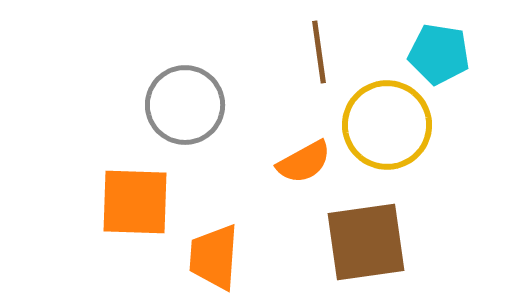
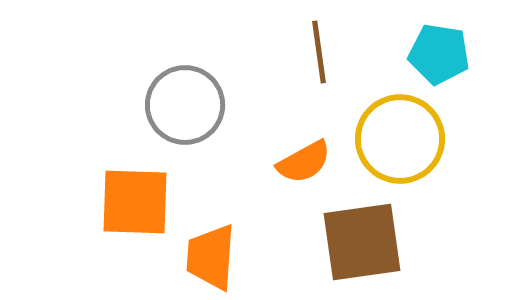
yellow circle: moved 13 px right, 14 px down
brown square: moved 4 px left
orange trapezoid: moved 3 px left
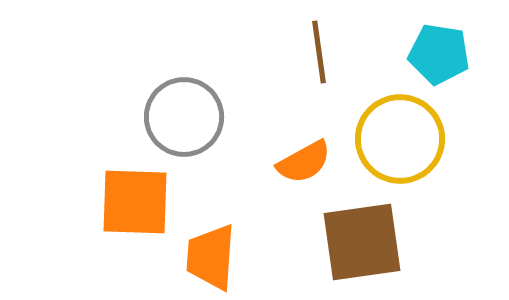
gray circle: moved 1 px left, 12 px down
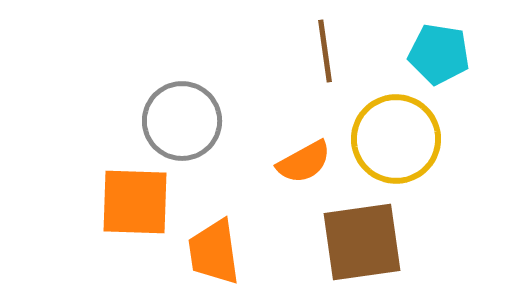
brown line: moved 6 px right, 1 px up
gray circle: moved 2 px left, 4 px down
yellow circle: moved 4 px left
orange trapezoid: moved 3 px right, 5 px up; rotated 12 degrees counterclockwise
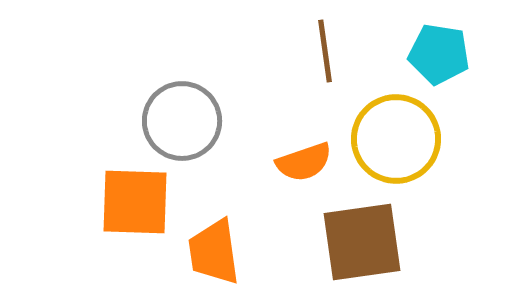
orange semicircle: rotated 10 degrees clockwise
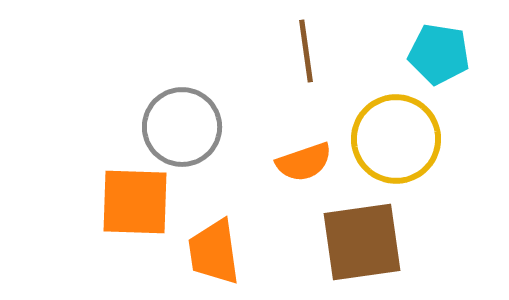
brown line: moved 19 px left
gray circle: moved 6 px down
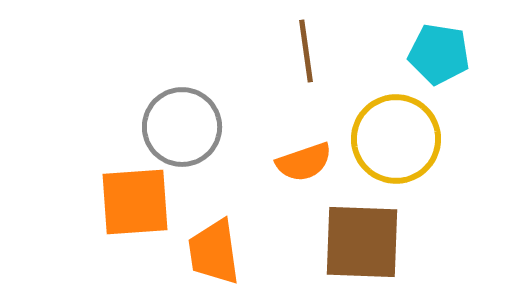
orange square: rotated 6 degrees counterclockwise
brown square: rotated 10 degrees clockwise
